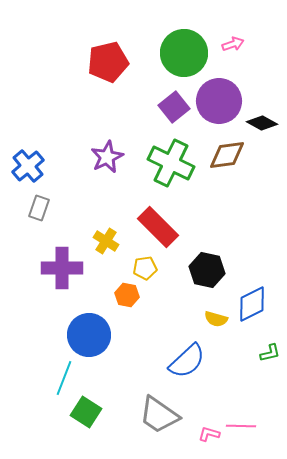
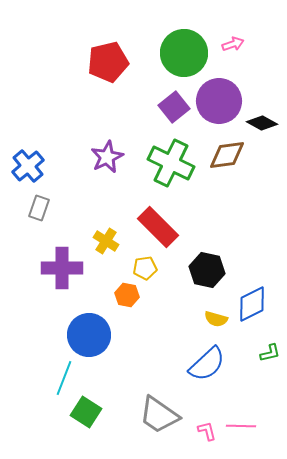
blue semicircle: moved 20 px right, 3 px down
pink L-shape: moved 2 px left, 3 px up; rotated 60 degrees clockwise
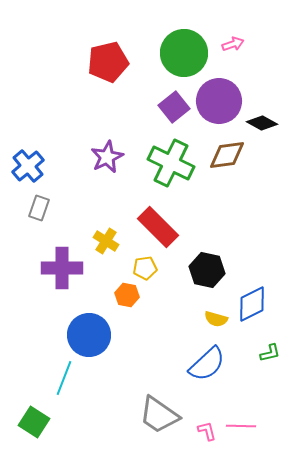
green square: moved 52 px left, 10 px down
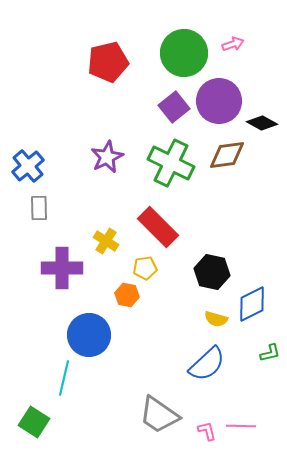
gray rectangle: rotated 20 degrees counterclockwise
black hexagon: moved 5 px right, 2 px down
cyan line: rotated 8 degrees counterclockwise
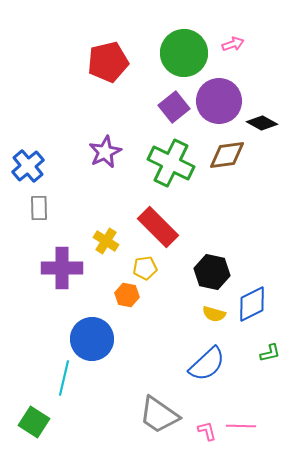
purple star: moved 2 px left, 5 px up
yellow semicircle: moved 2 px left, 5 px up
blue circle: moved 3 px right, 4 px down
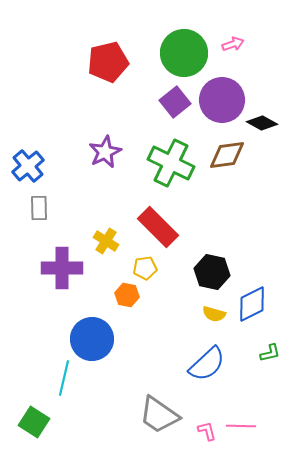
purple circle: moved 3 px right, 1 px up
purple square: moved 1 px right, 5 px up
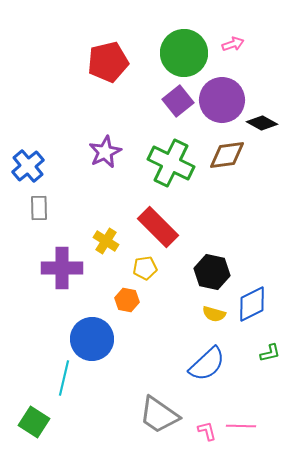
purple square: moved 3 px right, 1 px up
orange hexagon: moved 5 px down
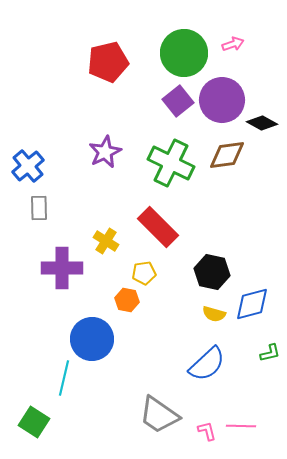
yellow pentagon: moved 1 px left, 5 px down
blue diamond: rotated 12 degrees clockwise
